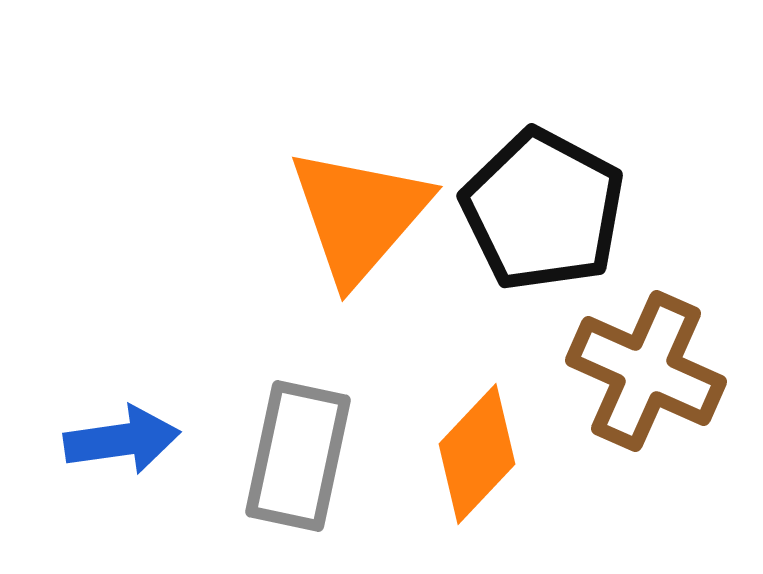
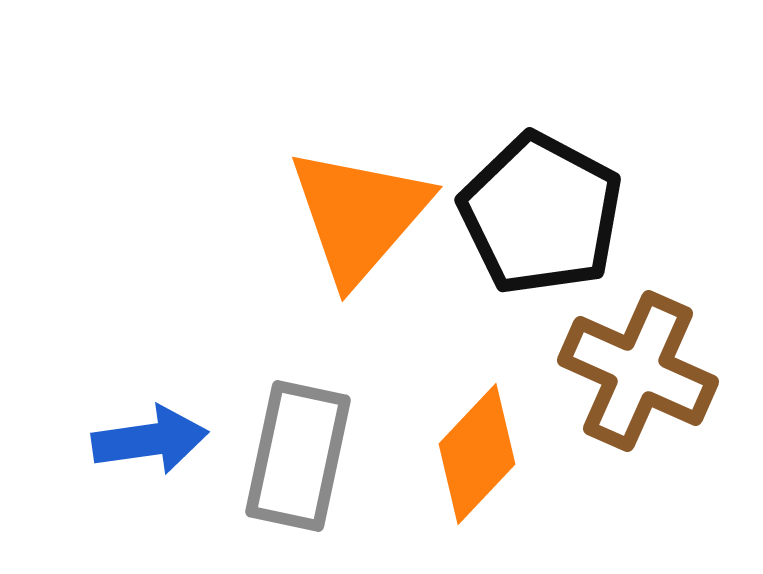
black pentagon: moved 2 px left, 4 px down
brown cross: moved 8 px left
blue arrow: moved 28 px right
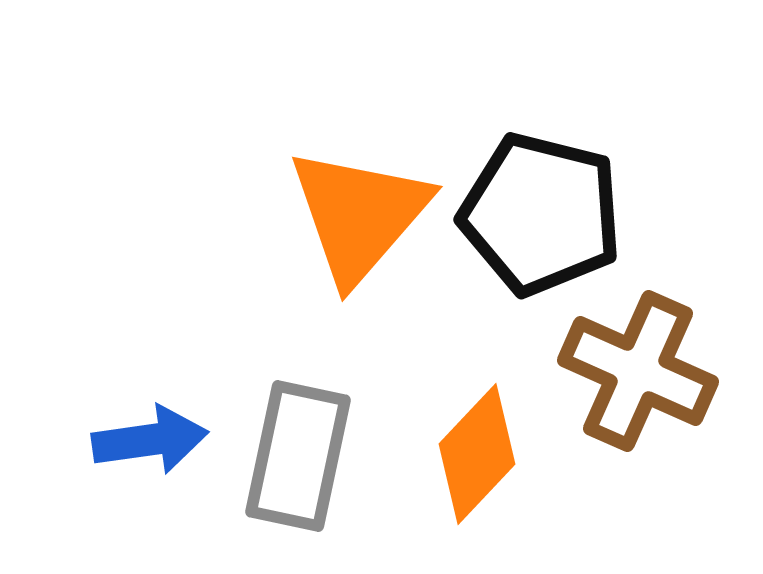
black pentagon: rotated 14 degrees counterclockwise
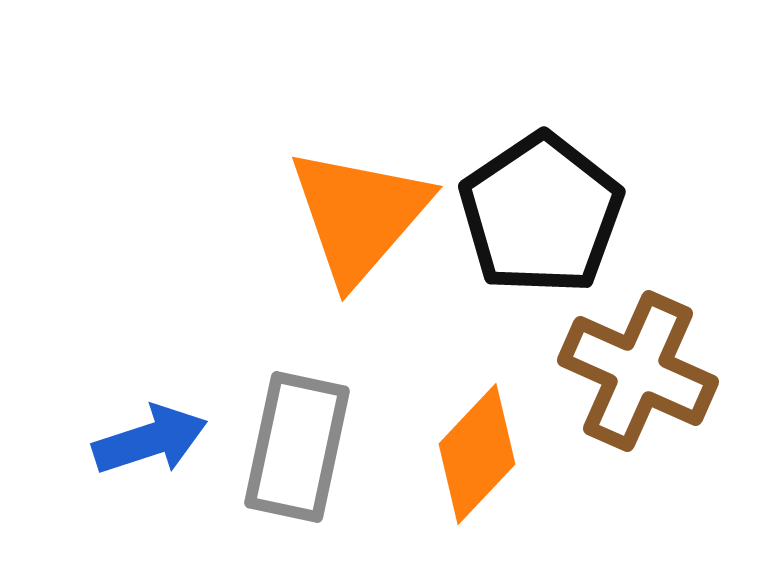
black pentagon: rotated 24 degrees clockwise
blue arrow: rotated 10 degrees counterclockwise
gray rectangle: moved 1 px left, 9 px up
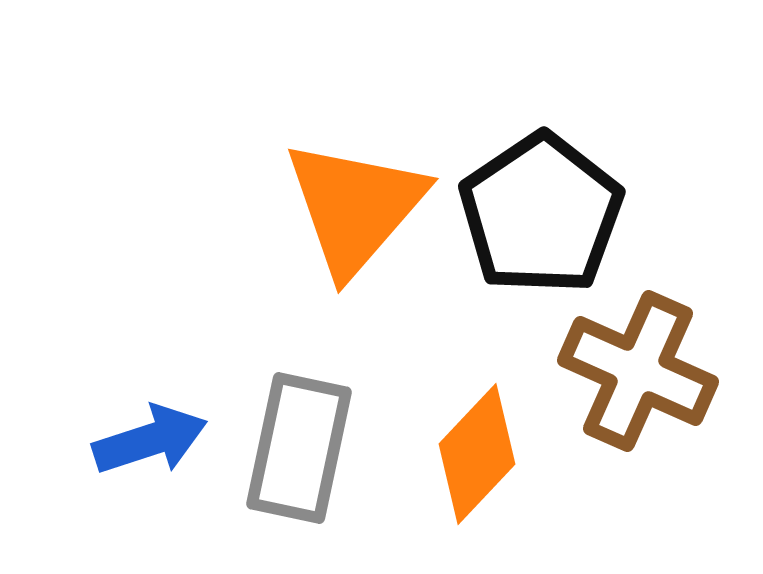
orange triangle: moved 4 px left, 8 px up
gray rectangle: moved 2 px right, 1 px down
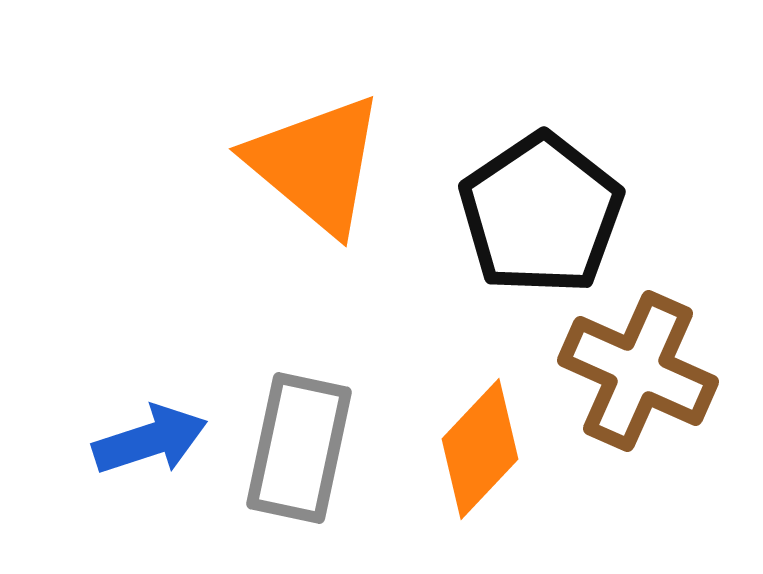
orange triangle: moved 39 px left, 43 px up; rotated 31 degrees counterclockwise
orange diamond: moved 3 px right, 5 px up
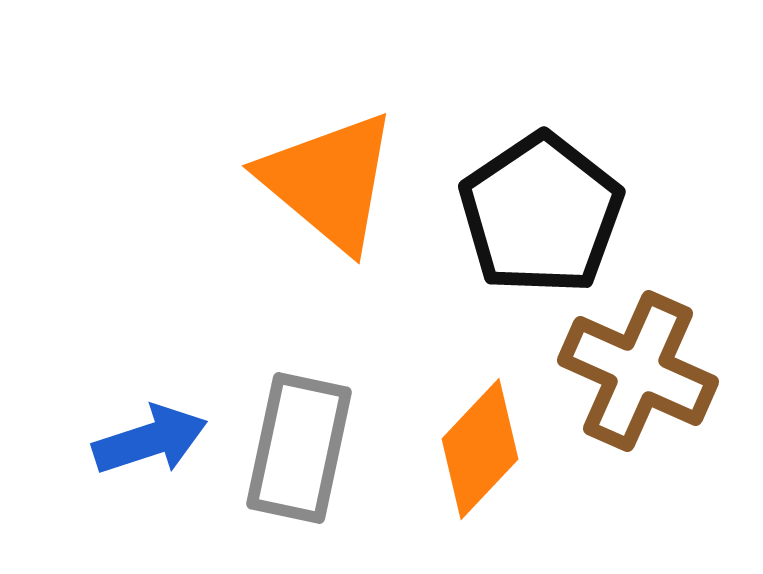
orange triangle: moved 13 px right, 17 px down
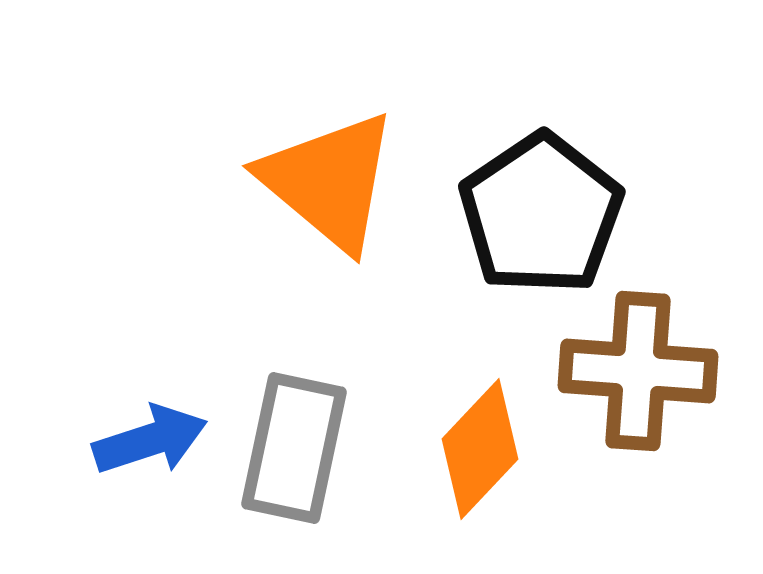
brown cross: rotated 20 degrees counterclockwise
gray rectangle: moved 5 px left
